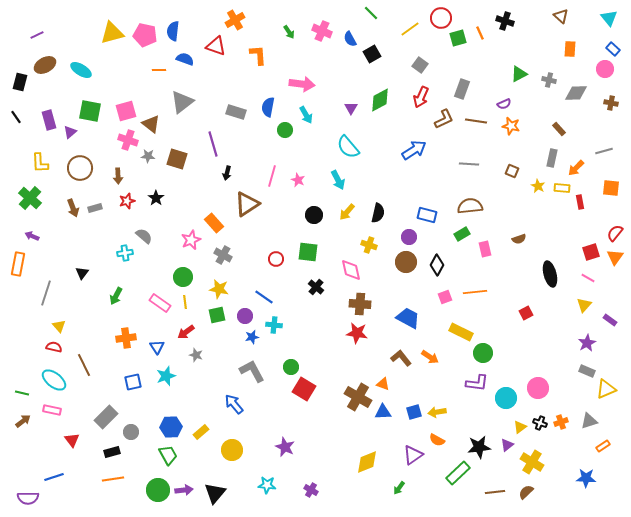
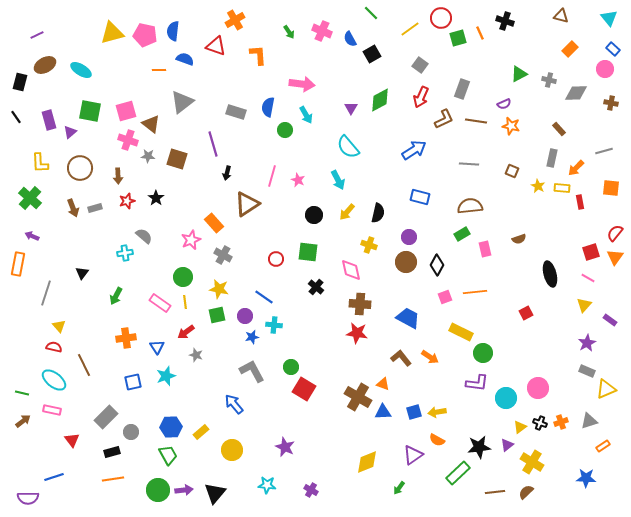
brown triangle at (561, 16): rotated 28 degrees counterclockwise
orange rectangle at (570, 49): rotated 42 degrees clockwise
blue rectangle at (427, 215): moved 7 px left, 18 px up
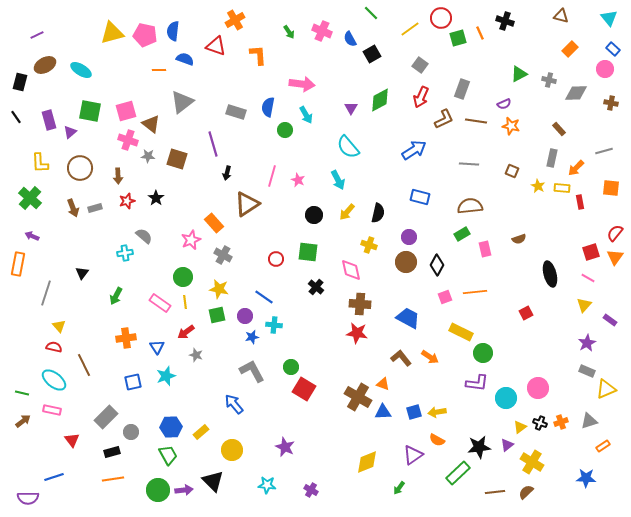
black triangle at (215, 493): moved 2 px left, 12 px up; rotated 25 degrees counterclockwise
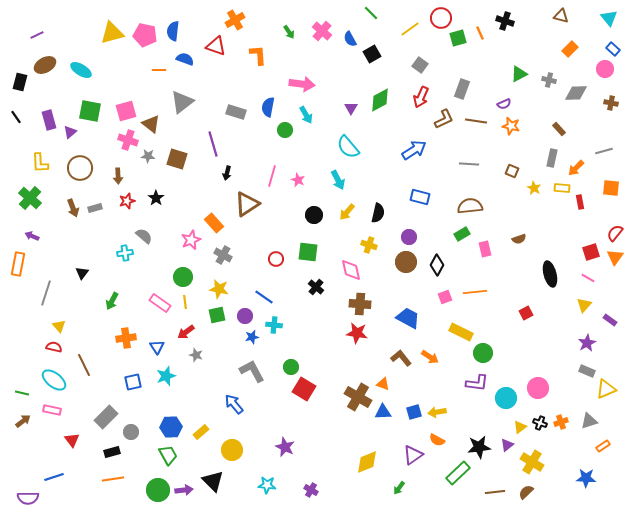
pink cross at (322, 31): rotated 18 degrees clockwise
yellow star at (538, 186): moved 4 px left, 2 px down
green arrow at (116, 296): moved 4 px left, 5 px down
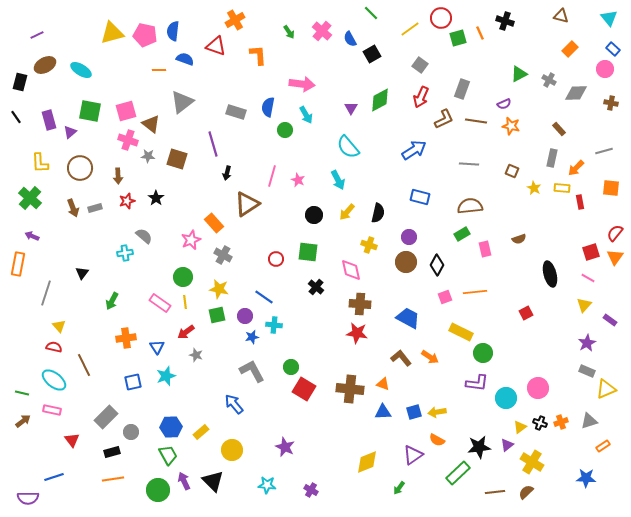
gray cross at (549, 80): rotated 16 degrees clockwise
brown cross at (358, 397): moved 8 px left, 8 px up; rotated 24 degrees counterclockwise
purple arrow at (184, 490): moved 9 px up; rotated 108 degrees counterclockwise
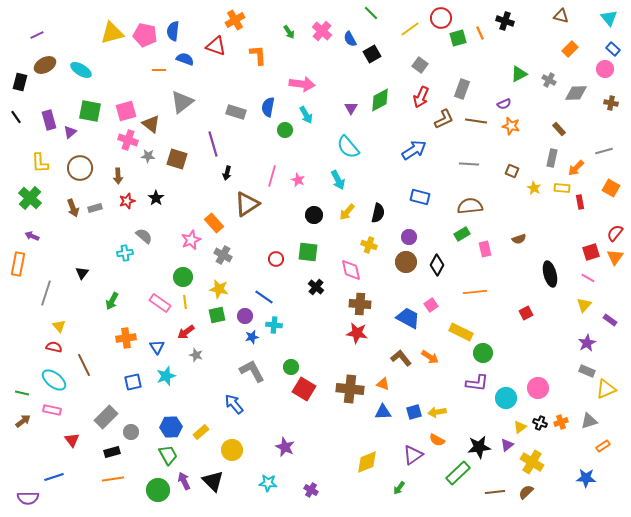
orange square at (611, 188): rotated 24 degrees clockwise
pink square at (445, 297): moved 14 px left, 8 px down; rotated 16 degrees counterclockwise
cyan star at (267, 485): moved 1 px right, 2 px up
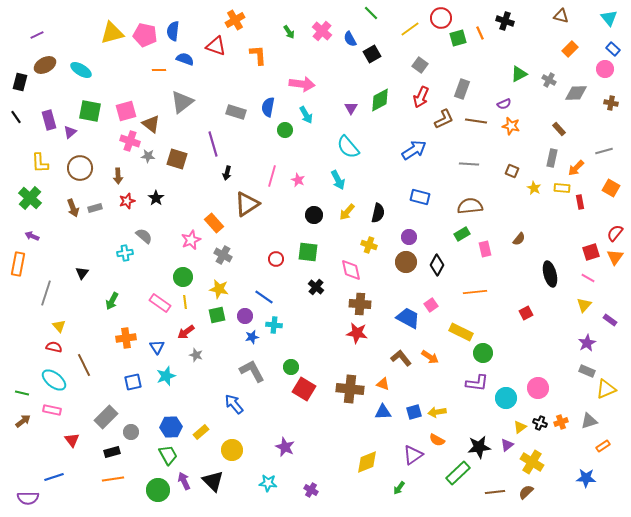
pink cross at (128, 140): moved 2 px right, 1 px down
brown semicircle at (519, 239): rotated 32 degrees counterclockwise
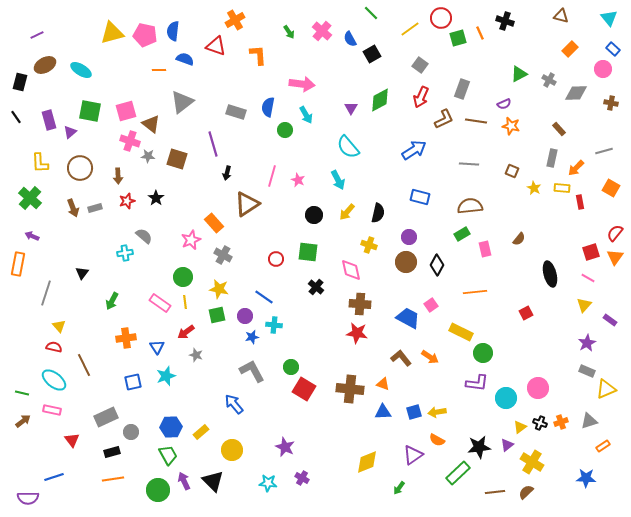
pink circle at (605, 69): moved 2 px left
gray rectangle at (106, 417): rotated 20 degrees clockwise
purple cross at (311, 490): moved 9 px left, 12 px up
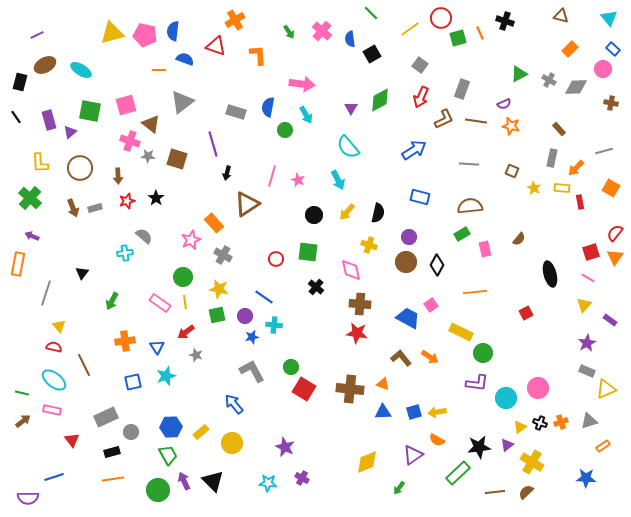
blue semicircle at (350, 39): rotated 21 degrees clockwise
gray diamond at (576, 93): moved 6 px up
pink square at (126, 111): moved 6 px up
orange cross at (126, 338): moved 1 px left, 3 px down
yellow circle at (232, 450): moved 7 px up
